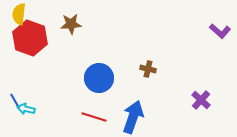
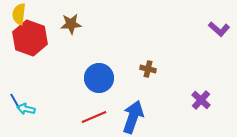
purple L-shape: moved 1 px left, 2 px up
red line: rotated 40 degrees counterclockwise
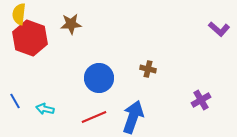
purple cross: rotated 18 degrees clockwise
cyan arrow: moved 19 px right
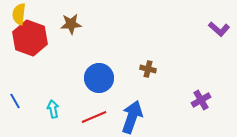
cyan arrow: moved 8 px right; rotated 66 degrees clockwise
blue arrow: moved 1 px left
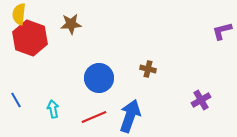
purple L-shape: moved 3 px right, 2 px down; rotated 125 degrees clockwise
blue line: moved 1 px right, 1 px up
blue arrow: moved 2 px left, 1 px up
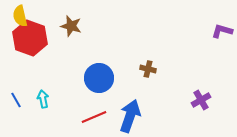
yellow semicircle: moved 1 px right, 2 px down; rotated 20 degrees counterclockwise
brown star: moved 2 px down; rotated 20 degrees clockwise
purple L-shape: rotated 30 degrees clockwise
cyan arrow: moved 10 px left, 10 px up
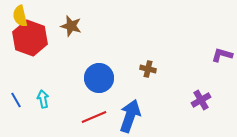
purple L-shape: moved 24 px down
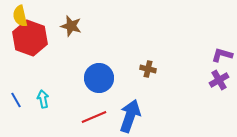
purple cross: moved 18 px right, 20 px up
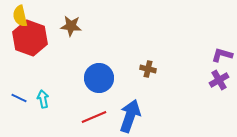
brown star: rotated 10 degrees counterclockwise
blue line: moved 3 px right, 2 px up; rotated 35 degrees counterclockwise
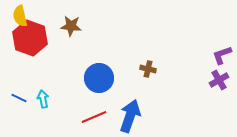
purple L-shape: rotated 35 degrees counterclockwise
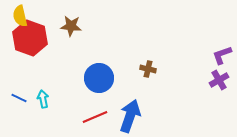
red line: moved 1 px right
